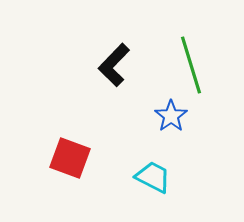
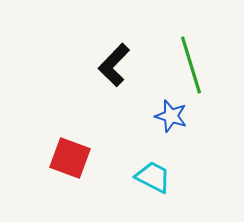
blue star: rotated 20 degrees counterclockwise
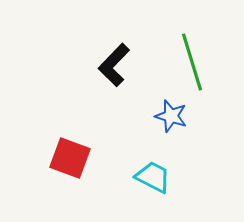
green line: moved 1 px right, 3 px up
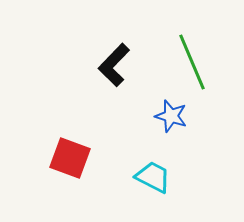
green line: rotated 6 degrees counterclockwise
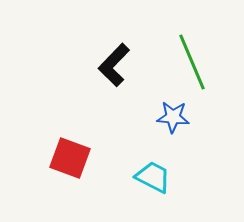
blue star: moved 2 px right, 1 px down; rotated 12 degrees counterclockwise
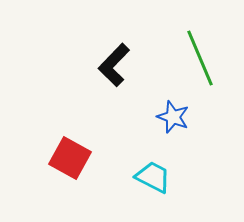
green line: moved 8 px right, 4 px up
blue star: rotated 16 degrees clockwise
red square: rotated 9 degrees clockwise
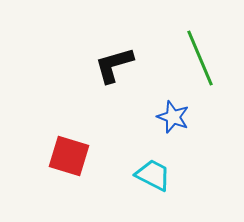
black L-shape: rotated 30 degrees clockwise
red square: moved 1 px left, 2 px up; rotated 12 degrees counterclockwise
cyan trapezoid: moved 2 px up
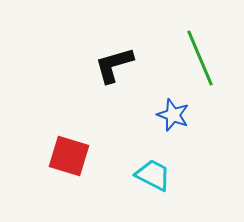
blue star: moved 2 px up
